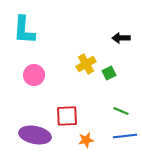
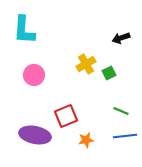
black arrow: rotated 18 degrees counterclockwise
red square: moved 1 px left; rotated 20 degrees counterclockwise
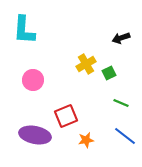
pink circle: moved 1 px left, 5 px down
green line: moved 8 px up
blue line: rotated 45 degrees clockwise
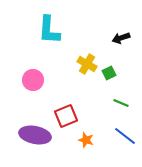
cyan L-shape: moved 25 px right
yellow cross: moved 1 px right; rotated 30 degrees counterclockwise
orange star: rotated 28 degrees clockwise
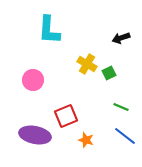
green line: moved 4 px down
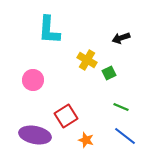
yellow cross: moved 4 px up
red square: rotated 10 degrees counterclockwise
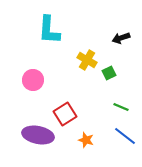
red square: moved 1 px left, 2 px up
purple ellipse: moved 3 px right
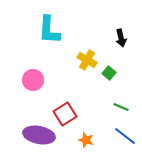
black arrow: rotated 84 degrees counterclockwise
green square: rotated 24 degrees counterclockwise
purple ellipse: moved 1 px right
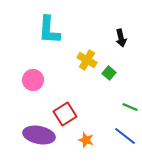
green line: moved 9 px right
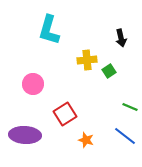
cyan L-shape: rotated 12 degrees clockwise
yellow cross: rotated 36 degrees counterclockwise
green square: moved 2 px up; rotated 16 degrees clockwise
pink circle: moved 4 px down
purple ellipse: moved 14 px left; rotated 8 degrees counterclockwise
